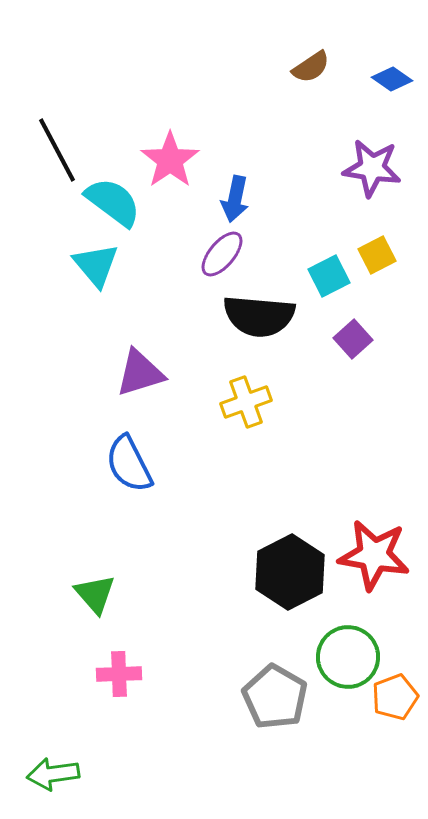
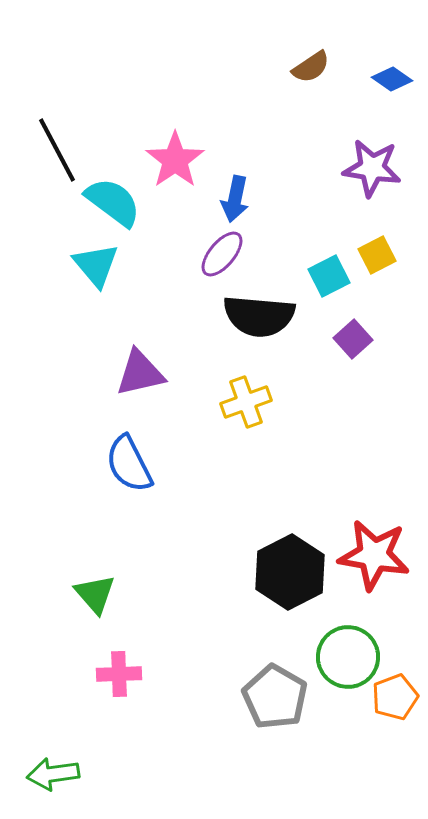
pink star: moved 5 px right
purple triangle: rotated 4 degrees clockwise
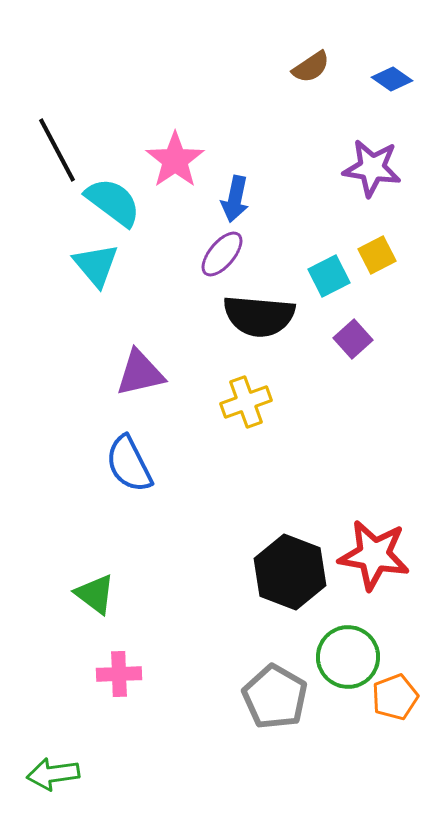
black hexagon: rotated 12 degrees counterclockwise
green triangle: rotated 12 degrees counterclockwise
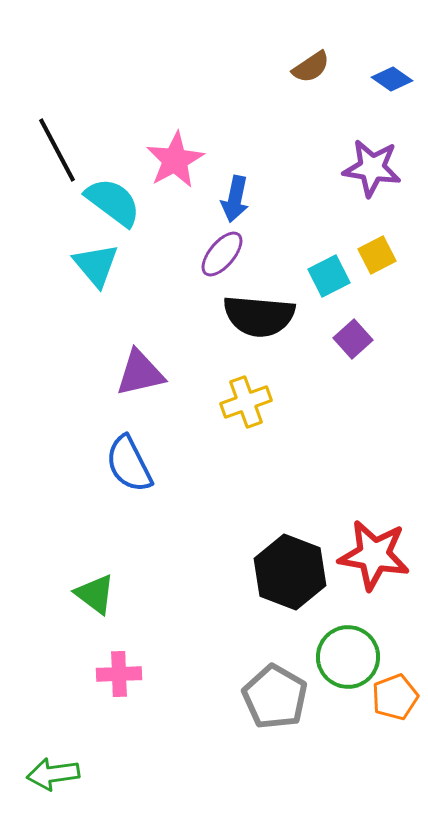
pink star: rotated 6 degrees clockwise
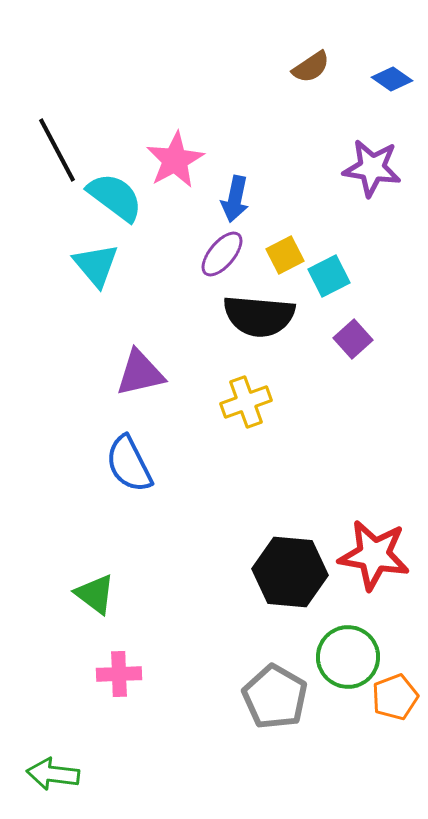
cyan semicircle: moved 2 px right, 5 px up
yellow square: moved 92 px left
black hexagon: rotated 16 degrees counterclockwise
green arrow: rotated 15 degrees clockwise
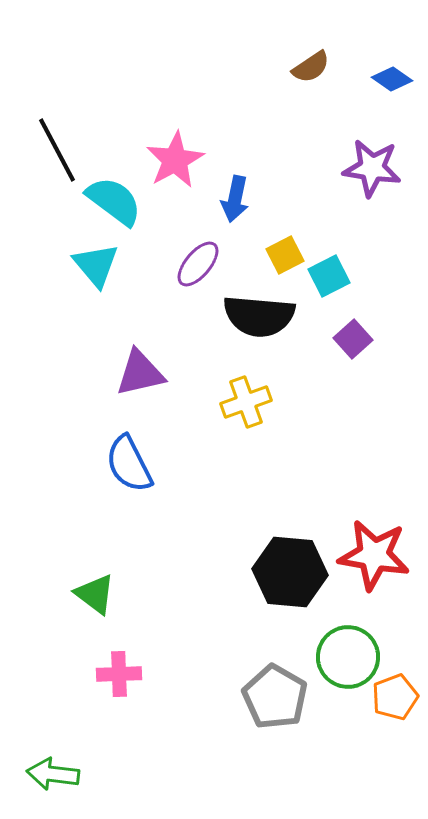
cyan semicircle: moved 1 px left, 4 px down
purple ellipse: moved 24 px left, 10 px down
